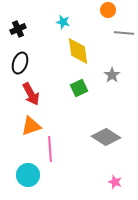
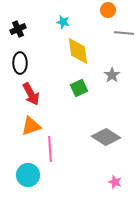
black ellipse: rotated 20 degrees counterclockwise
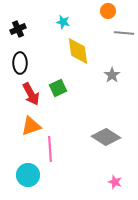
orange circle: moved 1 px down
green square: moved 21 px left
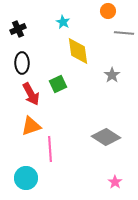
cyan star: rotated 16 degrees clockwise
black ellipse: moved 2 px right
green square: moved 4 px up
cyan circle: moved 2 px left, 3 px down
pink star: rotated 16 degrees clockwise
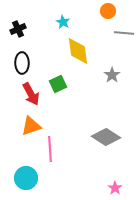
pink star: moved 6 px down
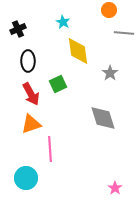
orange circle: moved 1 px right, 1 px up
black ellipse: moved 6 px right, 2 px up
gray star: moved 2 px left, 2 px up
orange triangle: moved 2 px up
gray diamond: moved 3 px left, 19 px up; rotated 40 degrees clockwise
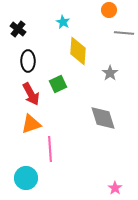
black cross: rotated 28 degrees counterclockwise
yellow diamond: rotated 12 degrees clockwise
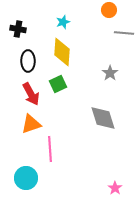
cyan star: rotated 24 degrees clockwise
black cross: rotated 28 degrees counterclockwise
yellow diamond: moved 16 px left, 1 px down
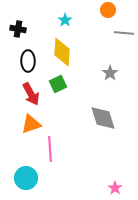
orange circle: moved 1 px left
cyan star: moved 2 px right, 2 px up; rotated 16 degrees counterclockwise
